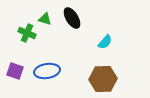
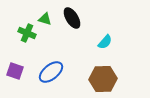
blue ellipse: moved 4 px right, 1 px down; rotated 30 degrees counterclockwise
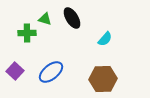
green cross: rotated 24 degrees counterclockwise
cyan semicircle: moved 3 px up
purple square: rotated 24 degrees clockwise
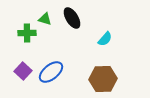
purple square: moved 8 px right
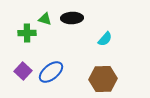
black ellipse: rotated 60 degrees counterclockwise
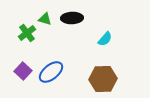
green cross: rotated 36 degrees counterclockwise
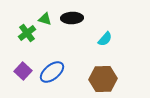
blue ellipse: moved 1 px right
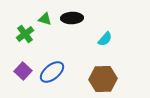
green cross: moved 2 px left, 1 px down
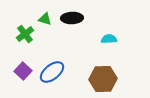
cyan semicircle: moved 4 px right; rotated 133 degrees counterclockwise
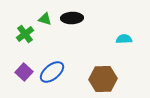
cyan semicircle: moved 15 px right
purple square: moved 1 px right, 1 px down
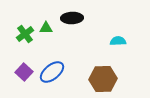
green triangle: moved 1 px right, 9 px down; rotated 16 degrees counterclockwise
cyan semicircle: moved 6 px left, 2 px down
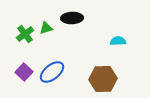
green triangle: rotated 16 degrees counterclockwise
